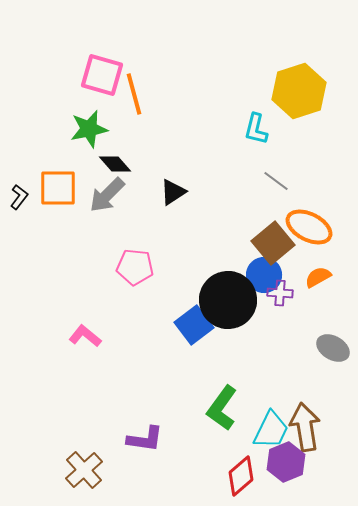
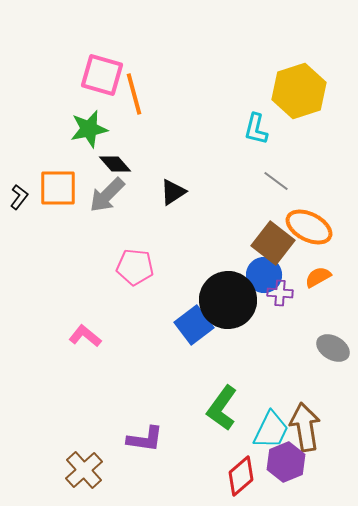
brown square: rotated 12 degrees counterclockwise
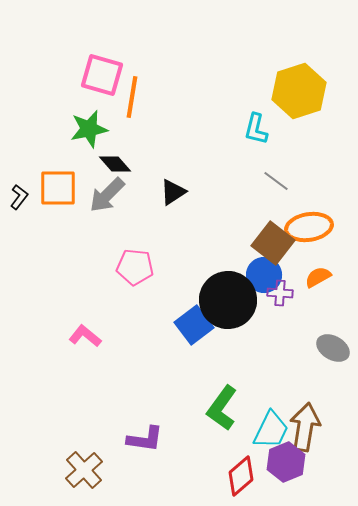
orange line: moved 2 px left, 3 px down; rotated 24 degrees clockwise
orange ellipse: rotated 36 degrees counterclockwise
brown arrow: rotated 18 degrees clockwise
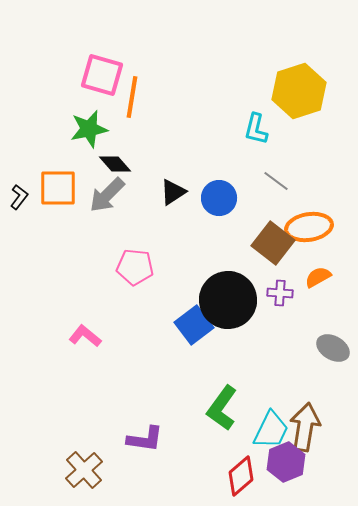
blue circle: moved 45 px left, 77 px up
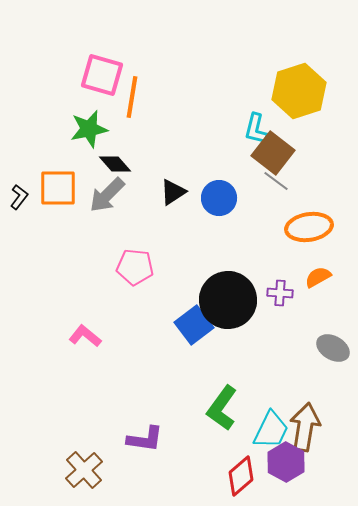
brown square: moved 90 px up
purple hexagon: rotated 9 degrees counterclockwise
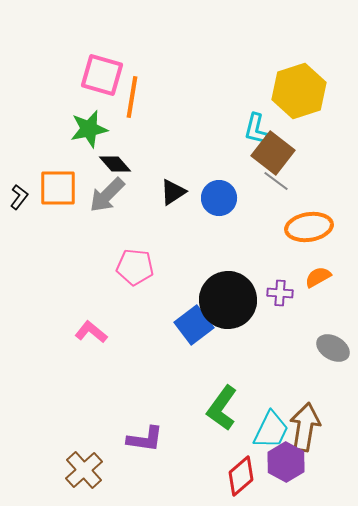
pink L-shape: moved 6 px right, 4 px up
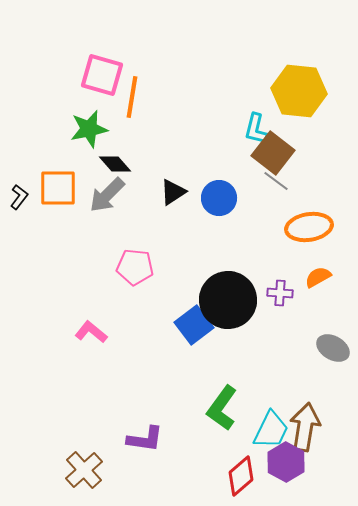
yellow hexagon: rotated 24 degrees clockwise
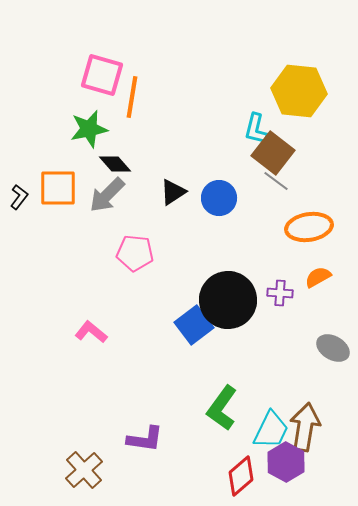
pink pentagon: moved 14 px up
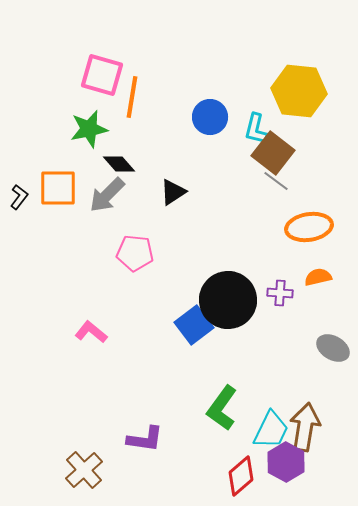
black diamond: moved 4 px right
blue circle: moved 9 px left, 81 px up
orange semicircle: rotated 16 degrees clockwise
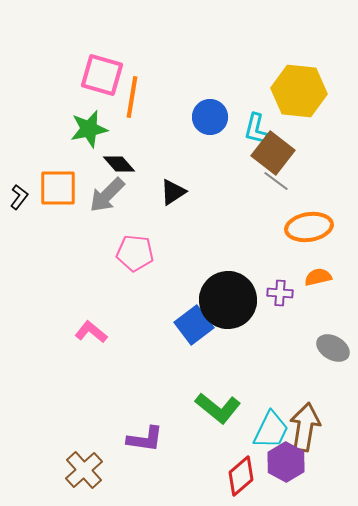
green L-shape: moved 4 px left; rotated 87 degrees counterclockwise
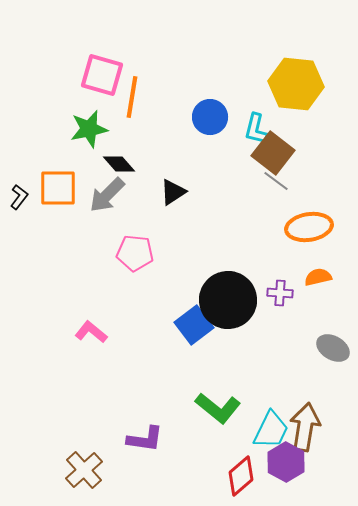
yellow hexagon: moved 3 px left, 7 px up
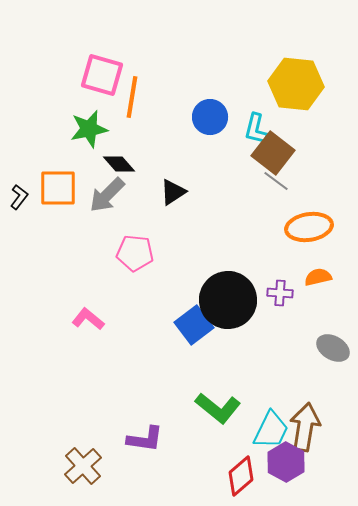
pink L-shape: moved 3 px left, 13 px up
brown cross: moved 1 px left, 4 px up
